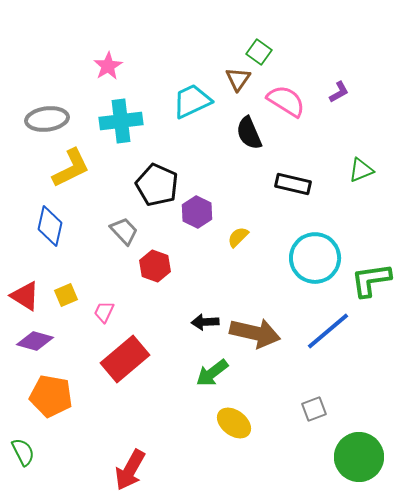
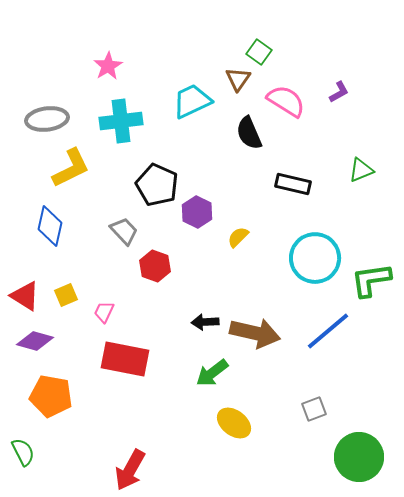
red rectangle: rotated 51 degrees clockwise
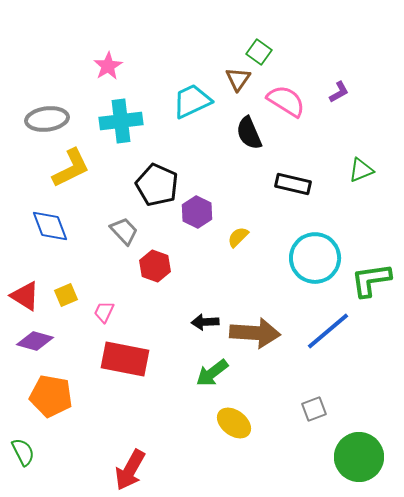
blue diamond: rotated 33 degrees counterclockwise
brown arrow: rotated 9 degrees counterclockwise
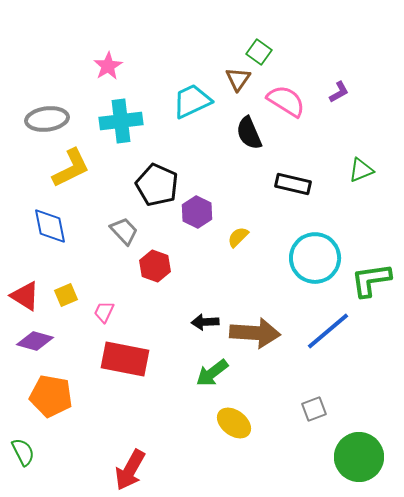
blue diamond: rotated 9 degrees clockwise
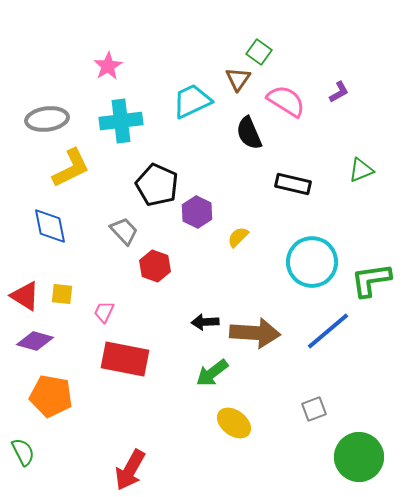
cyan circle: moved 3 px left, 4 px down
yellow square: moved 4 px left, 1 px up; rotated 30 degrees clockwise
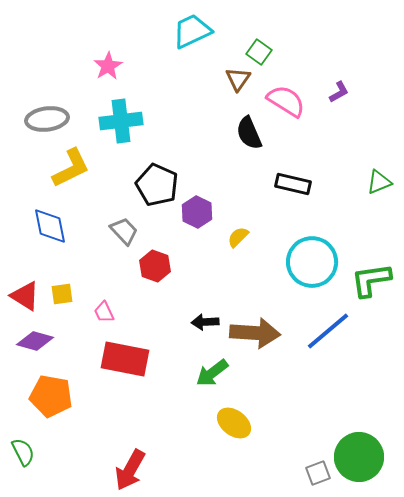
cyan trapezoid: moved 70 px up
green triangle: moved 18 px right, 12 px down
yellow square: rotated 15 degrees counterclockwise
pink trapezoid: rotated 50 degrees counterclockwise
gray square: moved 4 px right, 64 px down
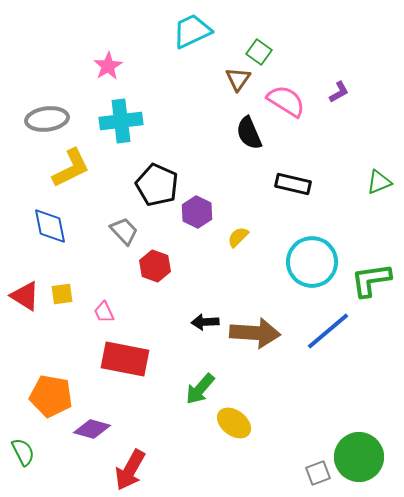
purple diamond: moved 57 px right, 88 px down
green arrow: moved 12 px left, 16 px down; rotated 12 degrees counterclockwise
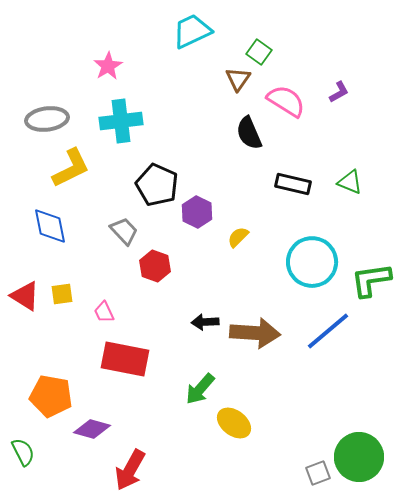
green triangle: moved 29 px left; rotated 44 degrees clockwise
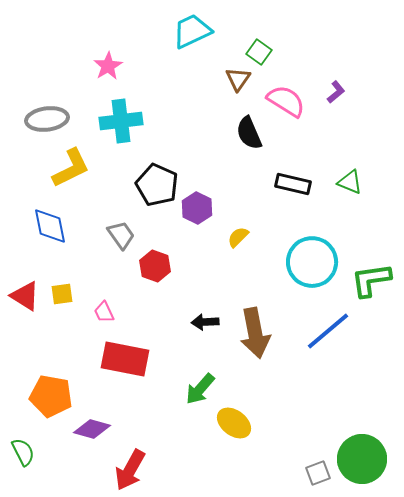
purple L-shape: moved 3 px left; rotated 10 degrees counterclockwise
purple hexagon: moved 4 px up
gray trapezoid: moved 3 px left, 4 px down; rotated 8 degrees clockwise
brown arrow: rotated 75 degrees clockwise
green circle: moved 3 px right, 2 px down
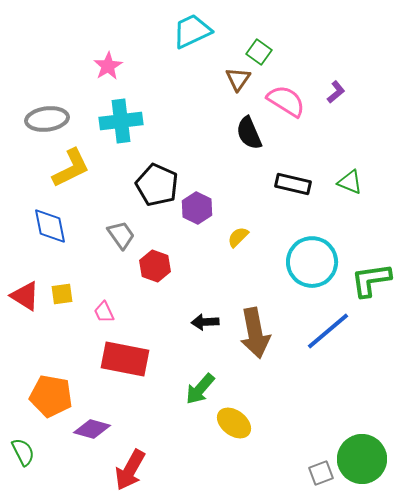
gray square: moved 3 px right
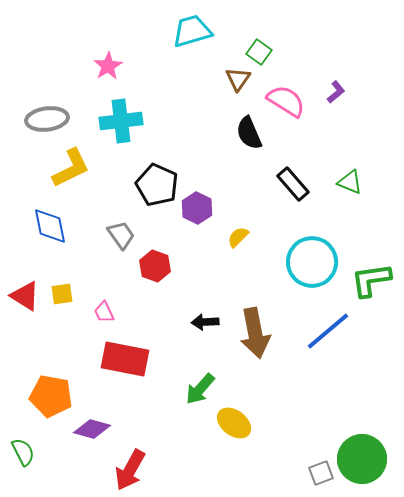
cyan trapezoid: rotated 9 degrees clockwise
black rectangle: rotated 36 degrees clockwise
